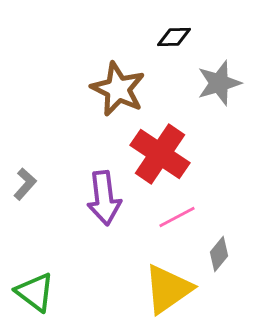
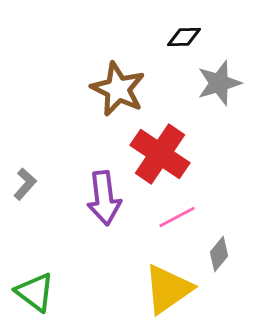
black diamond: moved 10 px right
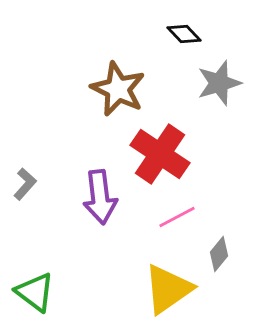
black diamond: moved 3 px up; rotated 48 degrees clockwise
purple arrow: moved 4 px left, 1 px up
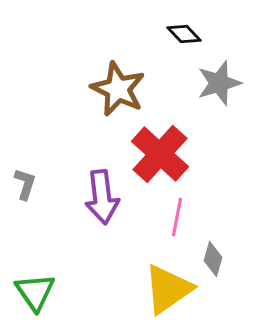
red cross: rotated 8 degrees clockwise
gray L-shape: rotated 24 degrees counterclockwise
purple arrow: moved 2 px right
pink line: rotated 51 degrees counterclockwise
gray diamond: moved 6 px left, 5 px down; rotated 24 degrees counterclockwise
green triangle: rotated 18 degrees clockwise
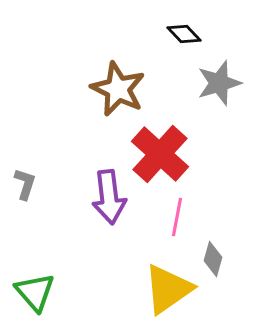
purple arrow: moved 7 px right
green triangle: rotated 6 degrees counterclockwise
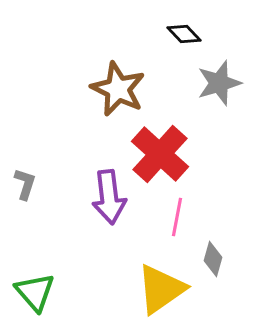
yellow triangle: moved 7 px left
